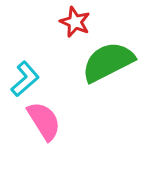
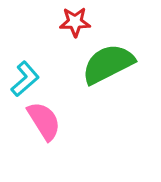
red star: rotated 24 degrees counterclockwise
green semicircle: moved 2 px down
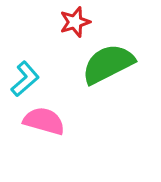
red star: rotated 16 degrees counterclockwise
pink semicircle: rotated 42 degrees counterclockwise
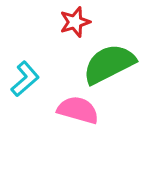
green semicircle: moved 1 px right
pink semicircle: moved 34 px right, 11 px up
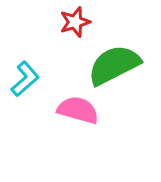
green semicircle: moved 5 px right, 1 px down
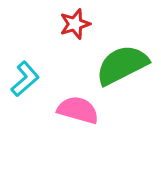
red star: moved 2 px down
green semicircle: moved 8 px right
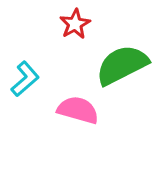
red star: rotated 12 degrees counterclockwise
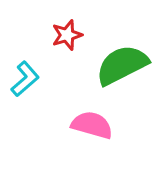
red star: moved 8 px left, 11 px down; rotated 12 degrees clockwise
pink semicircle: moved 14 px right, 15 px down
